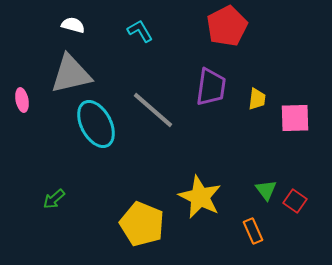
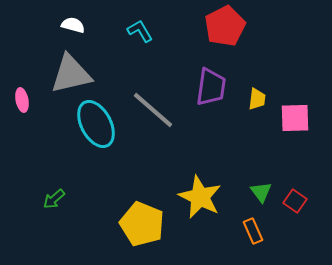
red pentagon: moved 2 px left
green triangle: moved 5 px left, 2 px down
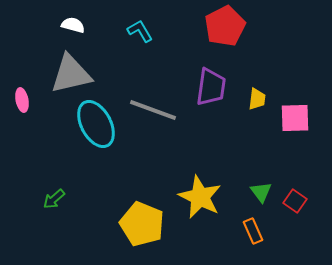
gray line: rotated 21 degrees counterclockwise
